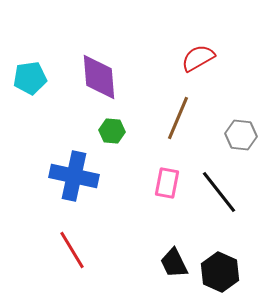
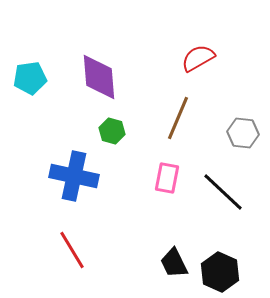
green hexagon: rotated 10 degrees clockwise
gray hexagon: moved 2 px right, 2 px up
pink rectangle: moved 5 px up
black line: moved 4 px right; rotated 9 degrees counterclockwise
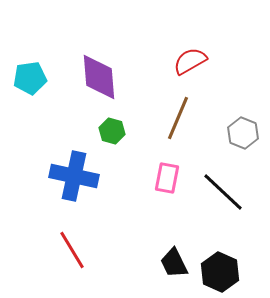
red semicircle: moved 8 px left, 3 px down
gray hexagon: rotated 16 degrees clockwise
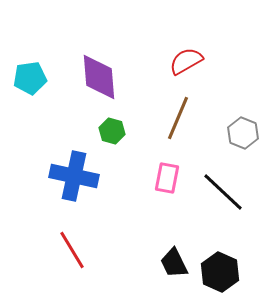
red semicircle: moved 4 px left
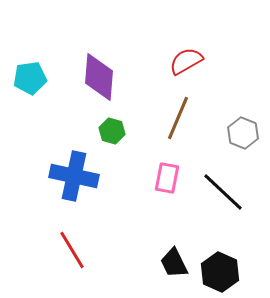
purple diamond: rotated 9 degrees clockwise
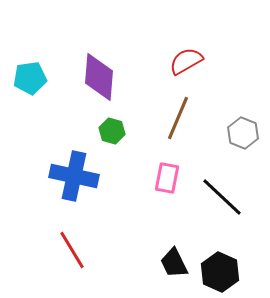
black line: moved 1 px left, 5 px down
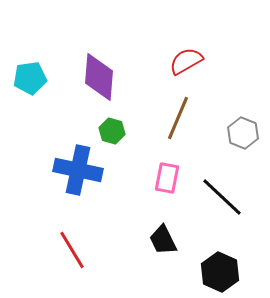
blue cross: moved 4 px right, 6 px up
black trapezoid: moved 11 px left, 23 px up
